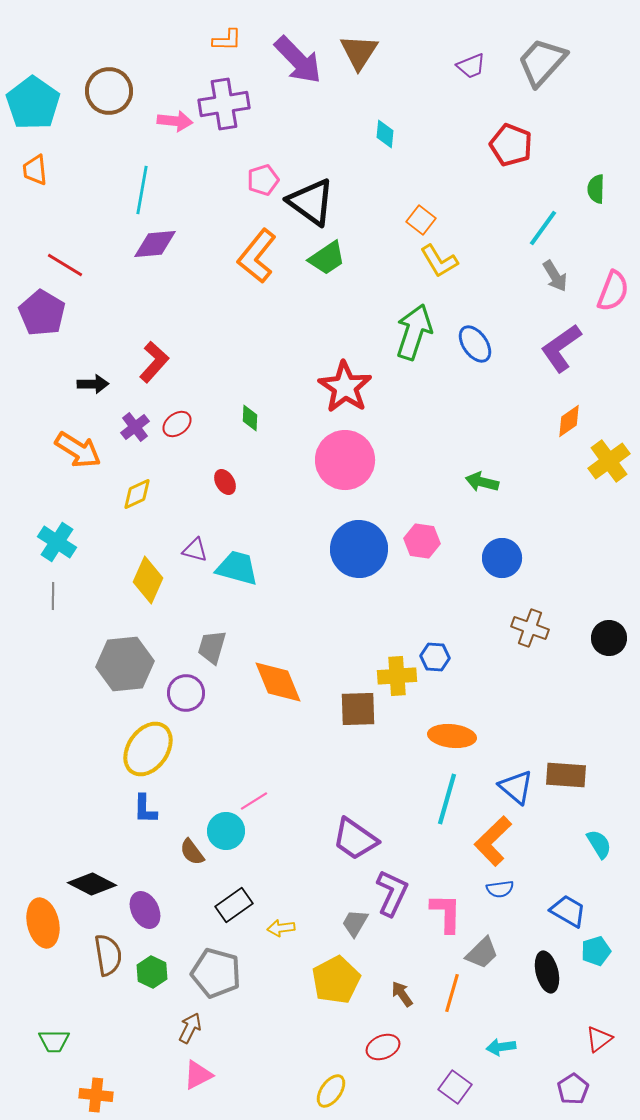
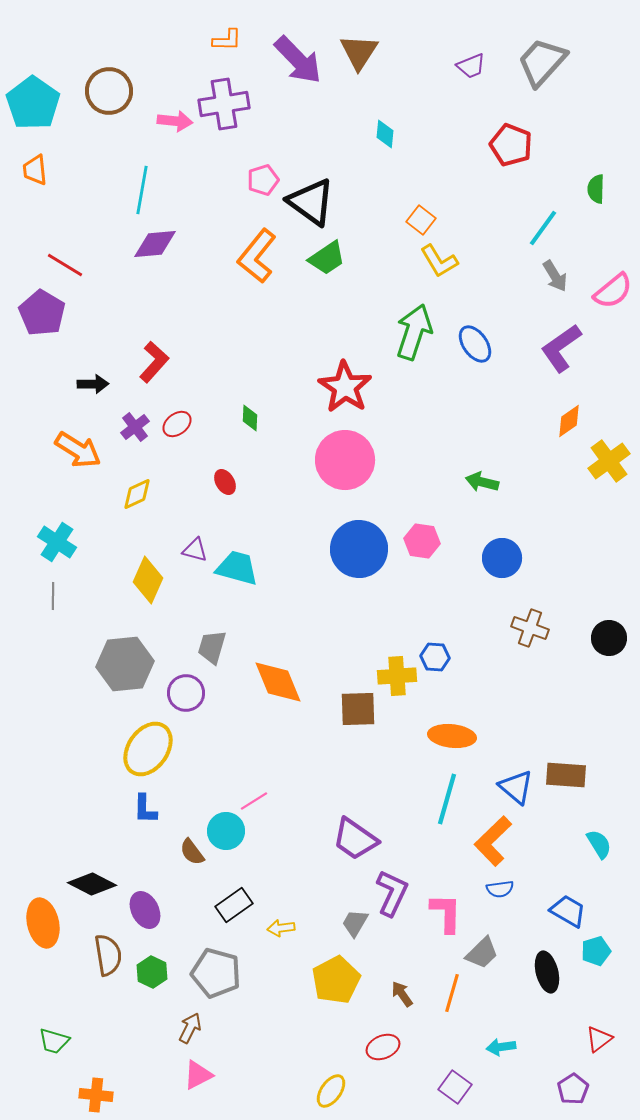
pink semicircle at (613, 291): rotated 30 degrees clockwise
green trapezoid at (54, 1041): rotated 16 degrees clockwise
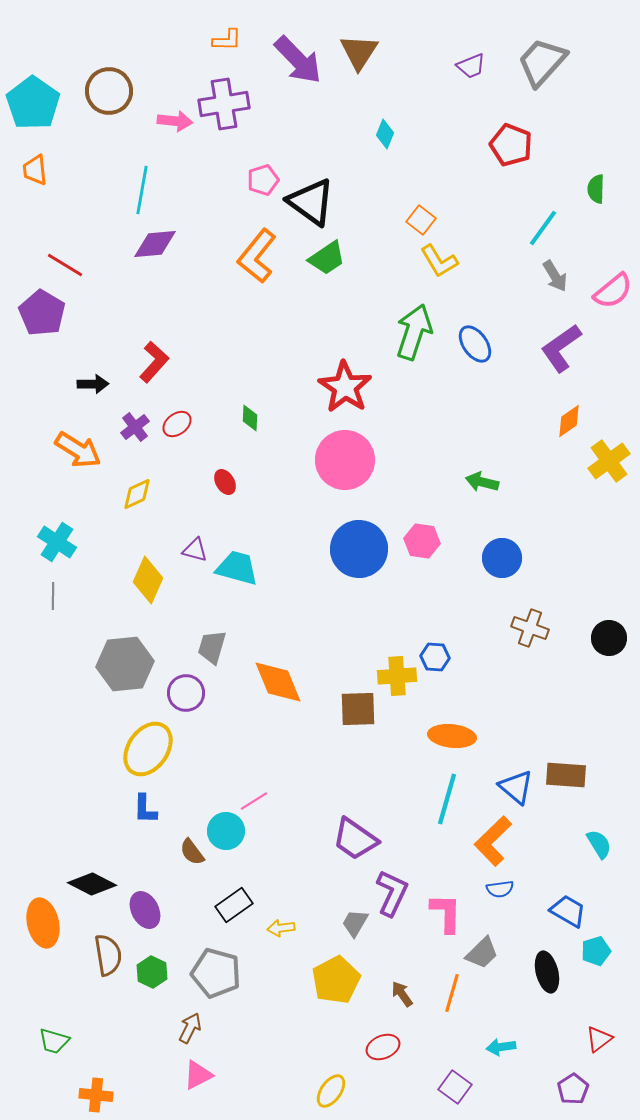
cyan diamond at (385, 134): rotated 16 degrees clockwise
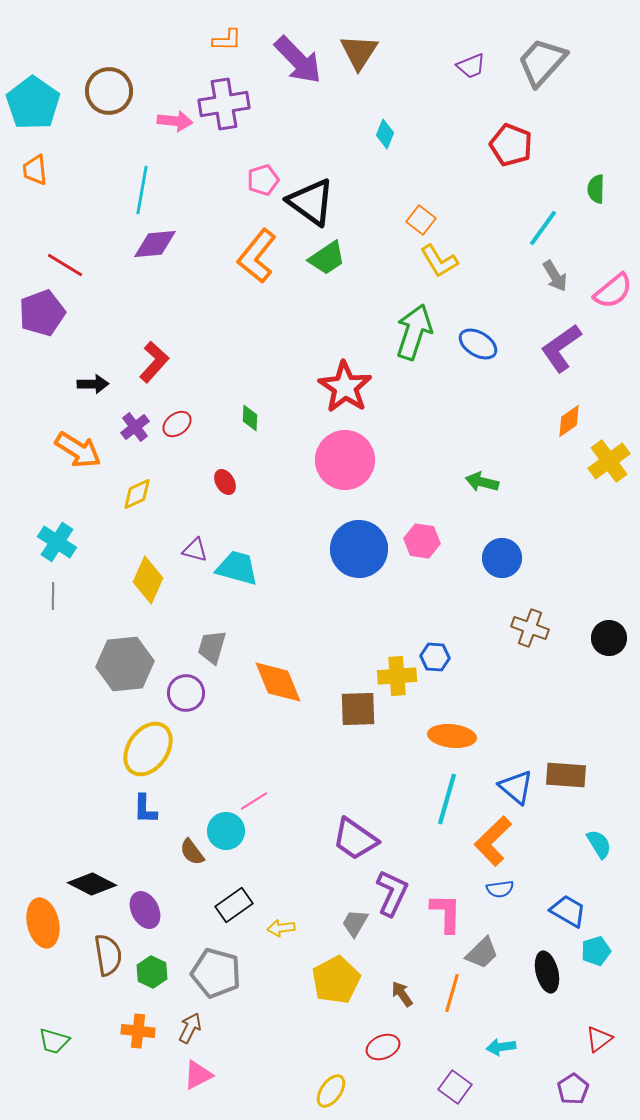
purple pentagon at (42, 313): rotated 21 degrees clockwise
blue ellipse at (475, 344): moved 3 px right; rotated 24 degrees counterclockwise
orange cross at (96, 1095): moved 42 px right, 64 px up
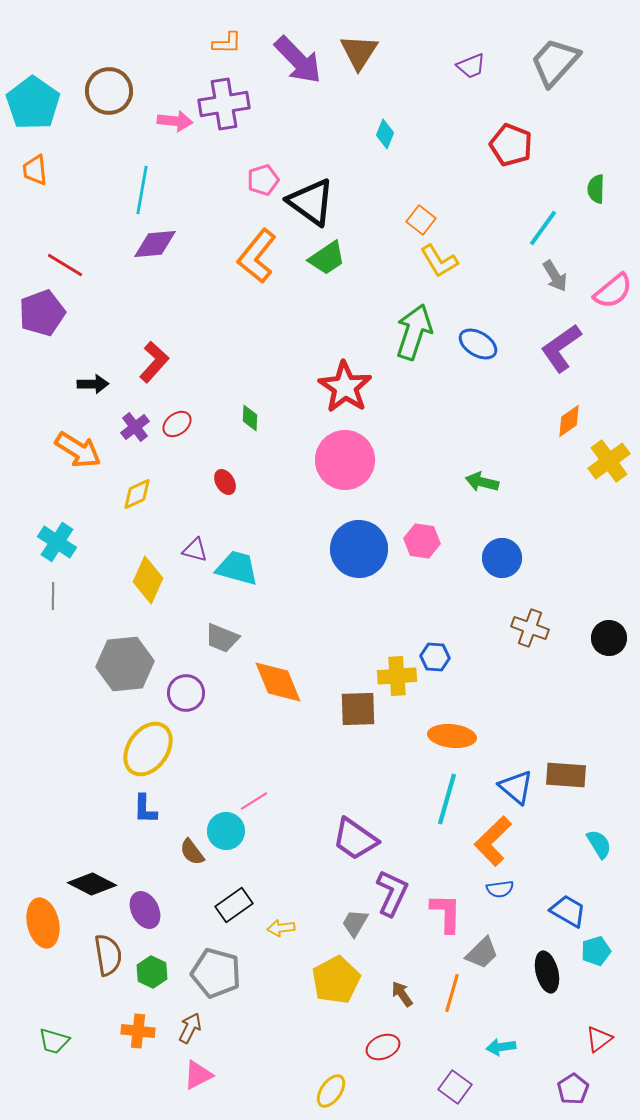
orange L-shape at (227, 40): moved 3 px down
gray trapezoid at (542, 62): moved 13 px right
gray trapezoid at (212, 647): moved 10 px right, 9 px up; rotated 84 degrees counterclockwise
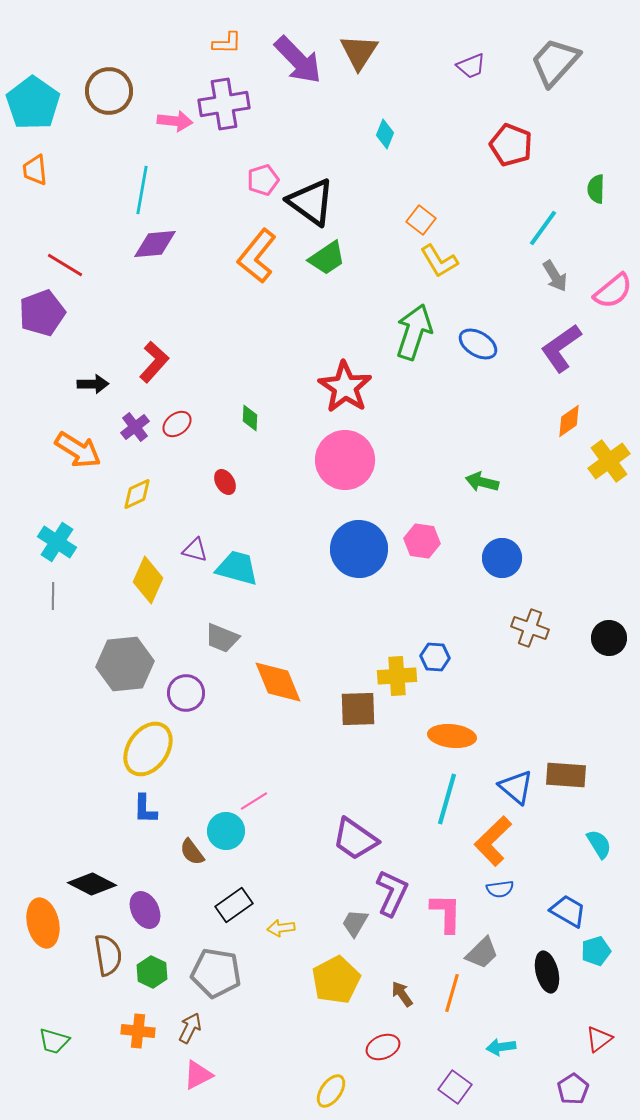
gray pentagon at (216, 973): rotated 6 degrees counterclockwise
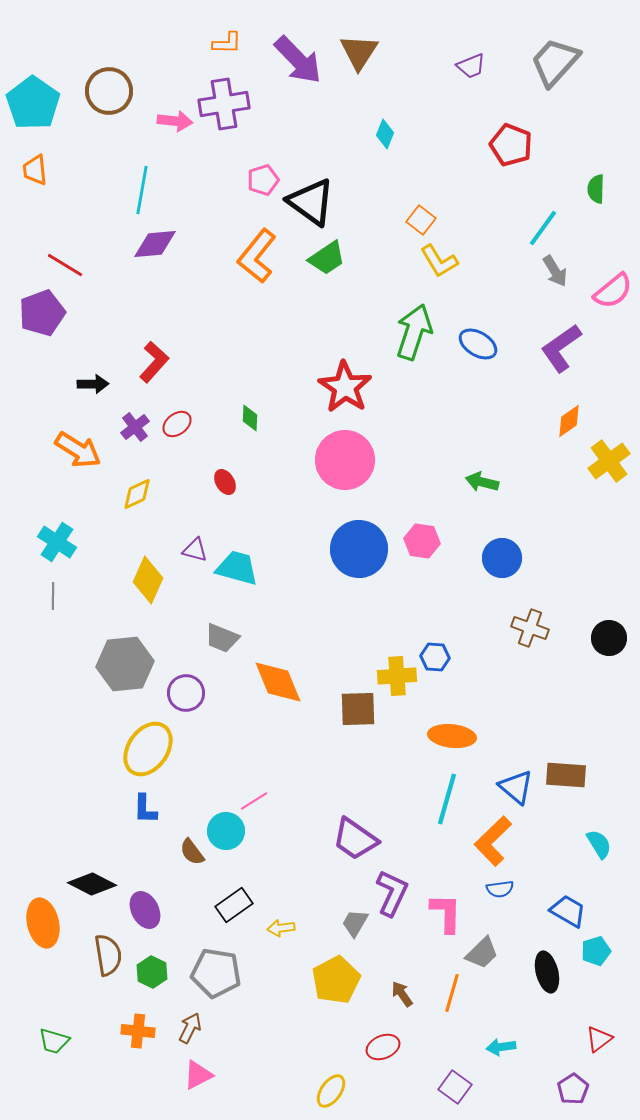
gray arrow at (555, 276): moved 5 px up
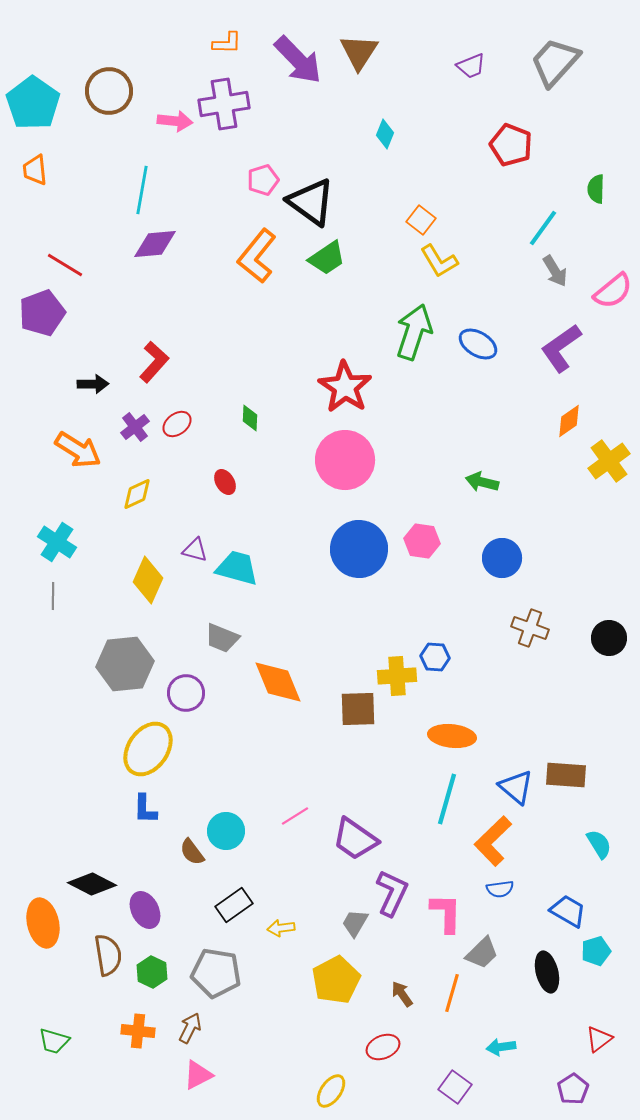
pink line at (254, 801): moved 41 px right, 15 px down
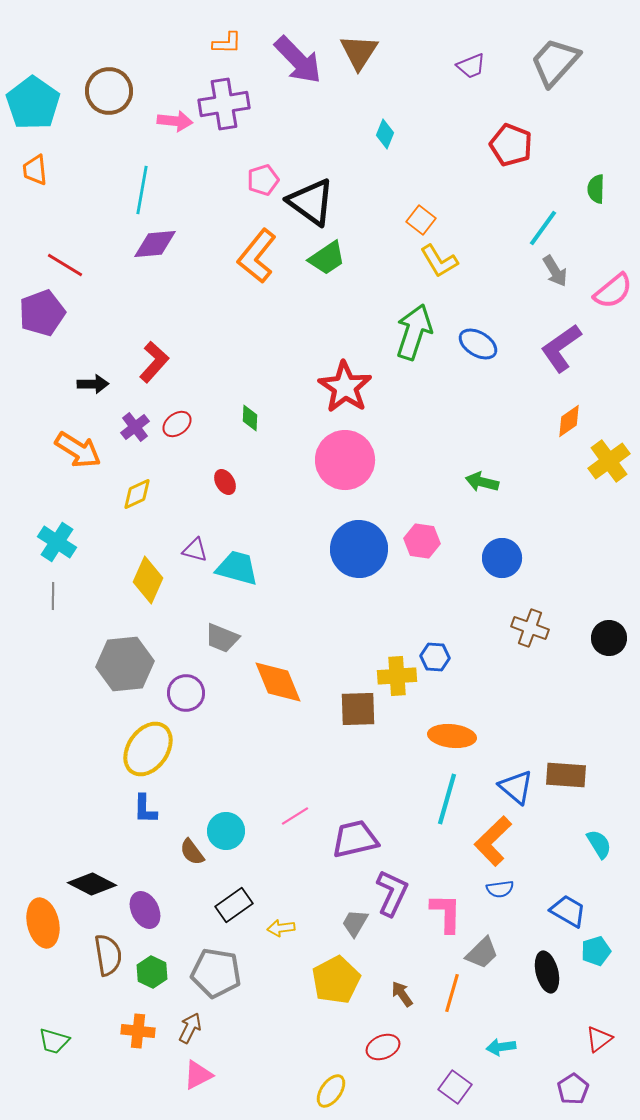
purple trapezoid at (355, 839): rotated 132 degrees clockwise
